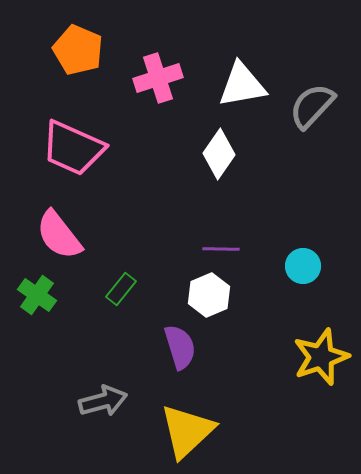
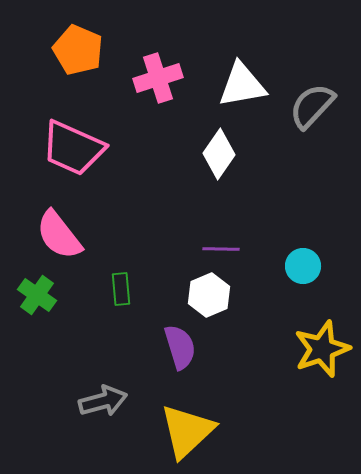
green rectangle: rotated 44 degrees counterclockwise
yellow star: moved 1 px right, 8 px up
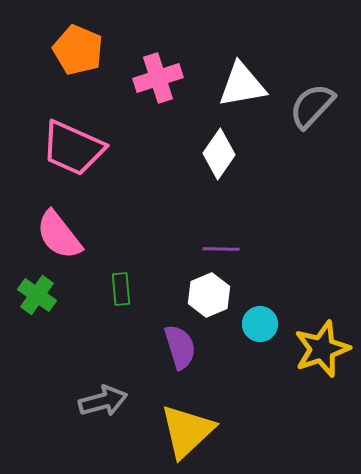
cyan circle: moved 43 px left, 58 px down
